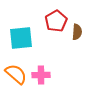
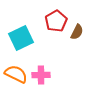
brown semicircle: rotated 21 degrees clockwise
cyan square: rotated 20 degrees counterclockwise
orange semicircle: rotated 15 degrees counterclockwise
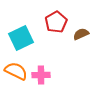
red pentagon: moved 1 px down
brown semicircle: moved 4 px right, 2 px down; rotated 140 degrees counterclockwise
orange semicircle: moved 3 px up
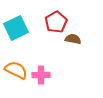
brown semicircle: moved 8 px left, 5 px down; rotated 35 degrees clockwise
cyan square: moved 5 px left, 10 px up
orange semicircle: moved 1 px up
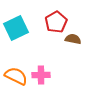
orange semicircle: moved 6 px down
